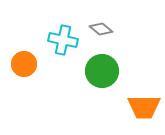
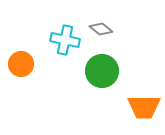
cyan cross: moved 2 px right
orange circle: moved 3 px left
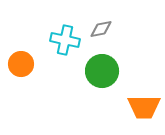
gray diamond: rotated 50 degrees counterclockwise
